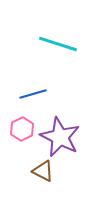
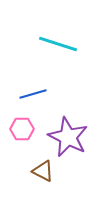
pink hexagon: rotated 25 degrees clockwise
purple star: moved 8 px right
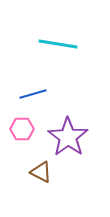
cyan line: rotated 9 degrees counterclockwise
purple star: rotated 9 degrees clockwise
brown triangle: moved 2 px left, 1 px down
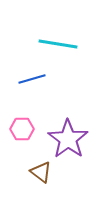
blue line: moved 1 px left, 15 px up
purple star: moved 2 px down
brown triangle: rotated 10 degrees clockwise
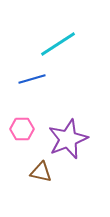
cyan line: rotated 42 degrees counterclockwise
purple star: rotated 15 degrees clockwise
brown triangle: rotated 25 degrees counterclockwise
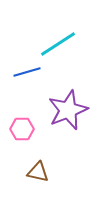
blue line: moved 5 px left, 7 px up
purple star: moved 29 px up
brown triangle: moved 3 px left
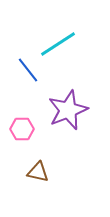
blue line: moved 1 px right, 2 px up; rotated 68 degrees clockwise
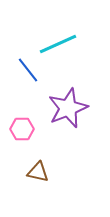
cyan line: rotated 9 degrees clockwise
purple star: moved 2 px up
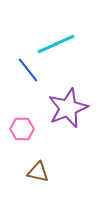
cyan line: moved 2 px left
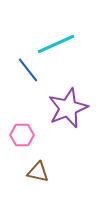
pink hexagon: moved 6 px down
